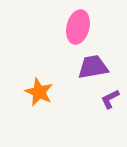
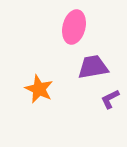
pink ellipse: moved 4 px left
orange star: moved 3 px up
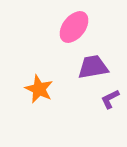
pink ellipse: rotated 24 degrees clockwise
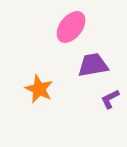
pink ellipse: moved 3 px left
purple trapezoid: moved 2 px up
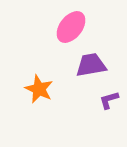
purple trapezoid: moved 2 px left
purple L-shape: moved 1 px left, 1 px down; rotated 10 degrees clockwise
